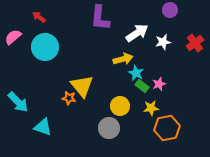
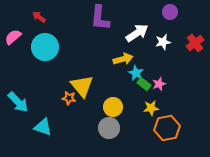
purple circle: moved 2 px down
green rectangle: moved 2 px right, 2 px up
yellow circle: moved 7 px left, 1 px down
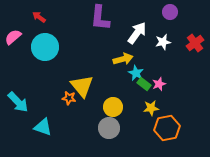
white arrow: rotated 20 degrees counterclockwise
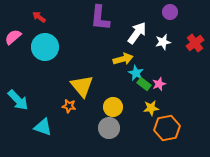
orange star: moved 8 px down
cyan arrow: moved 2 px up
